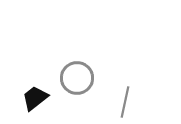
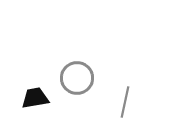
black trapezoid: rotated 28 degrees clockwise
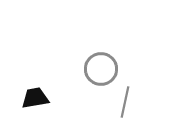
gray circle: moved 24 px right, 9 px up
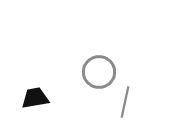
gray circle: moved 2 px left, 3 px down
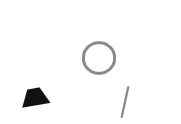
gray circle: moved 14 px up
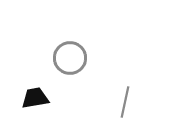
gray circle: moved 29 px left
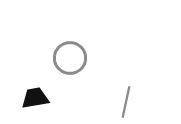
gray line: moved 1 px right
